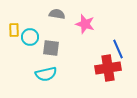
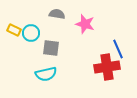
yellow rectangle: rotated 64 degrees counterclockwise
cyan circle: moved 1 px right, 4 px up
red cross: moved 1 px left, 1 px up
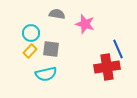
yellow rectangle: moved 16 px right, 21 px down; rotated 72 degrees counterclockwise
gray square: moved 1 px down
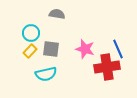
pink star: moved 25 px down
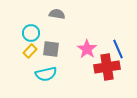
pink star: moved 2 px right; rotated 18 degrees clockwise
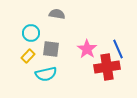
yellow rectangle: moved 2 px left, 5 px down
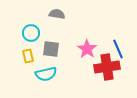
yellow rectangle: rotated 56 degrees counterclockwise
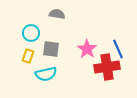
yellow rectangle: rotated 32 degrees clockwise
